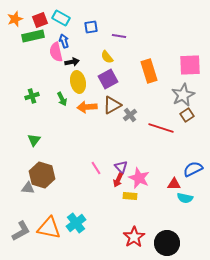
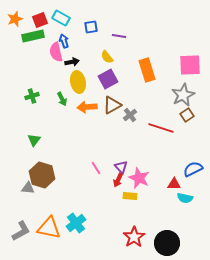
orange rectangle: moved 2 px left, 1 px up
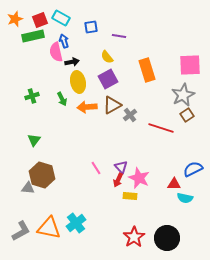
black circle: moved 5 px up
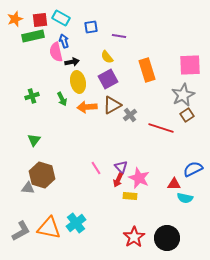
red square: rotated 14 degrees clockwise
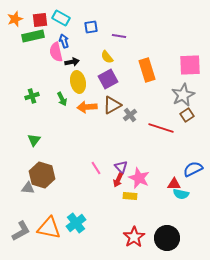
cyan semicircle: moved 4 px left, 4 px up
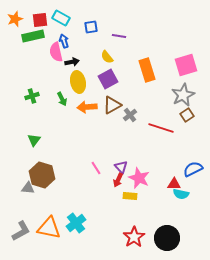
pink square: moved 4 px left; rotated 15 degrees counterclockwise
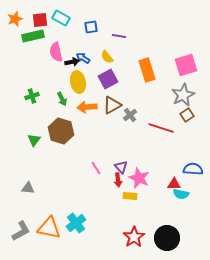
blue arrow: moved 19 px right, 17 px down; rotated 40 degrees counterclockwise
blue semicircle: rotated 30 degrees clockwise
brown hexagon: moved 19 px right, 44 px up
red arrow: rotated 32 degrees counterclockwise
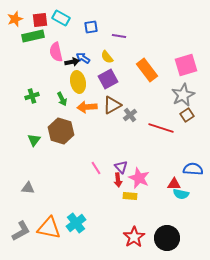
orange rectangle: rotated 20 degrees counterclockwise
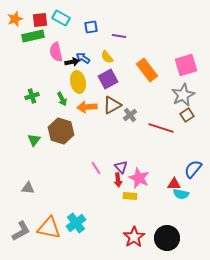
blue semicircle: rotated 54 degrees counterclockwise
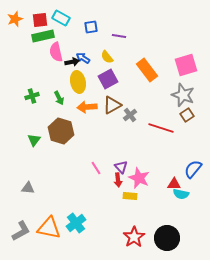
green rectangle: moved 10 px right
gray star: rotated 25 degrees counterclockwise
green arrow: moved 3 px left, 1 px up
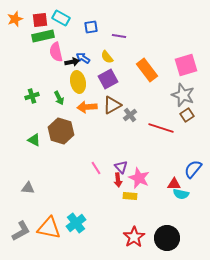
green triangle: rotated 40 degrees counterclockwise
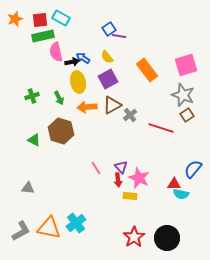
blue square: moved 18 px right, 2 px down; rotated 24 degrees counterclockwise
